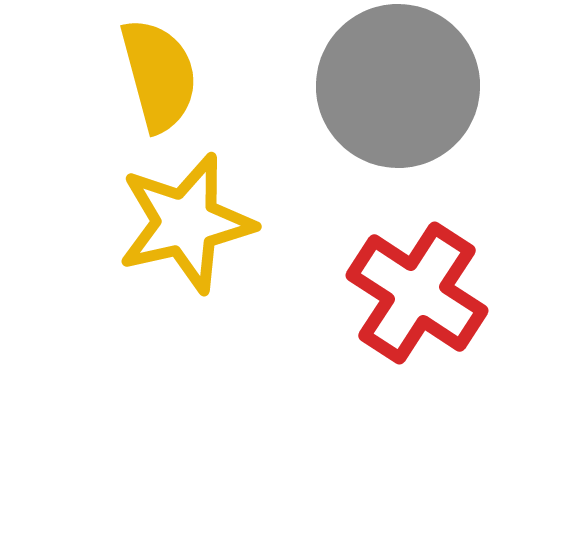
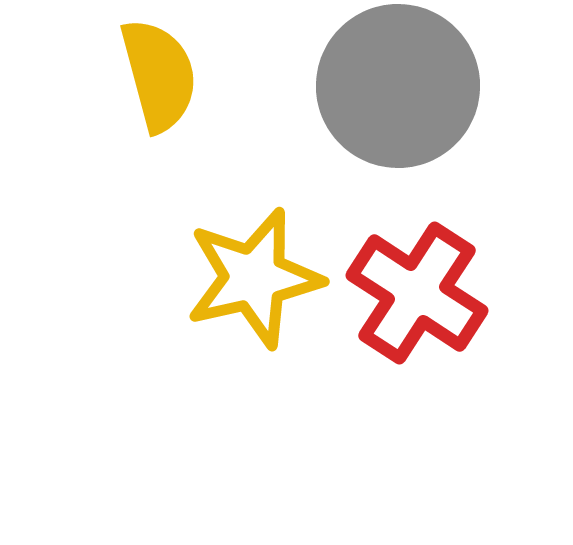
yellow star: moved 68 px right, 55 px down
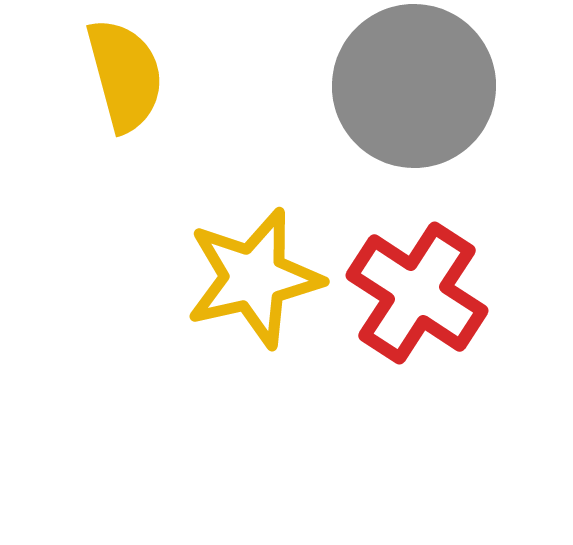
yellow semicircle: moved 34 px left
gray circle: moved 16 px right
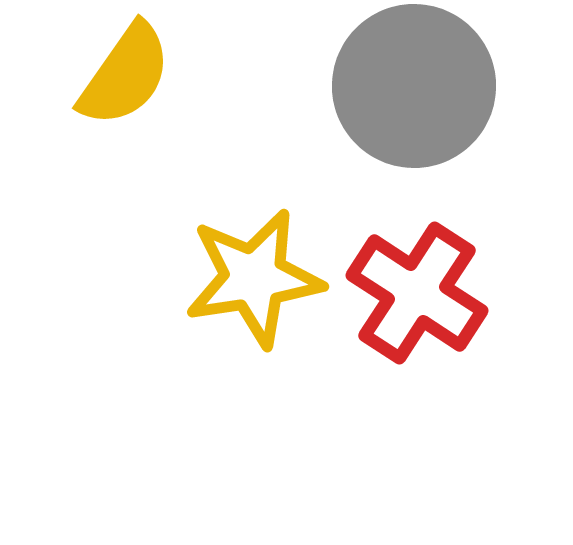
yellow semicircle: rotated 50 degrees clockwise
yellow star: rotated 4 degrees clockwise
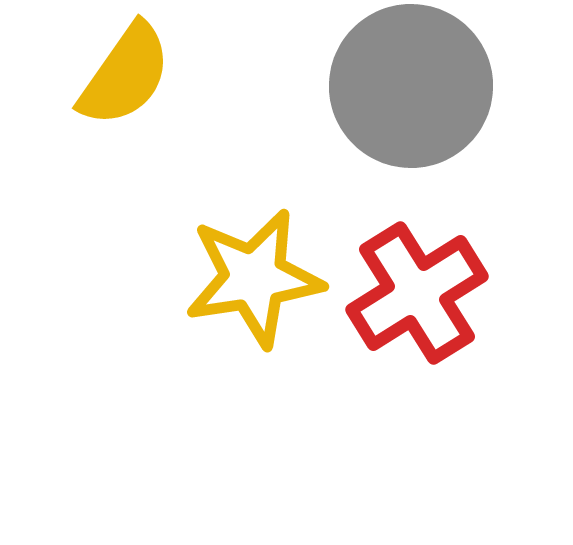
gray circle: moved 3 px left
red cross: rotated 25 degrees clockwise
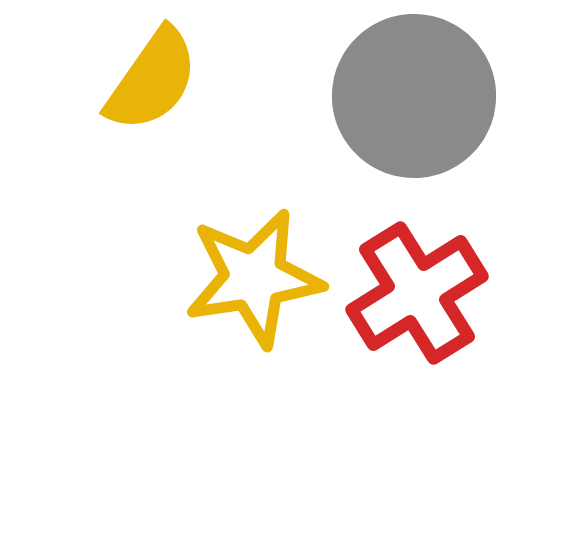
yellow semicircle: moved 27 px right, 5 px down
gray circle: moved 3 px right, 10 px down
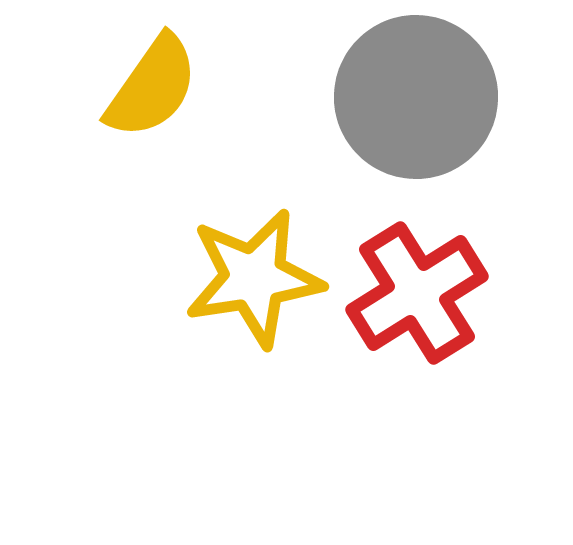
yellow semicircle: moved 7 px down
gray circle: moved 2 px right, 1 px down
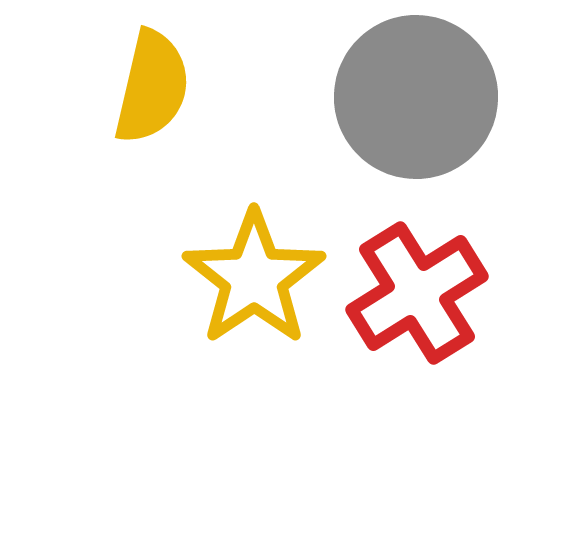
yellow semicircle: rotated 22 degrees counterclockwise
yellow star: rotated 25 degrees counterclockwise
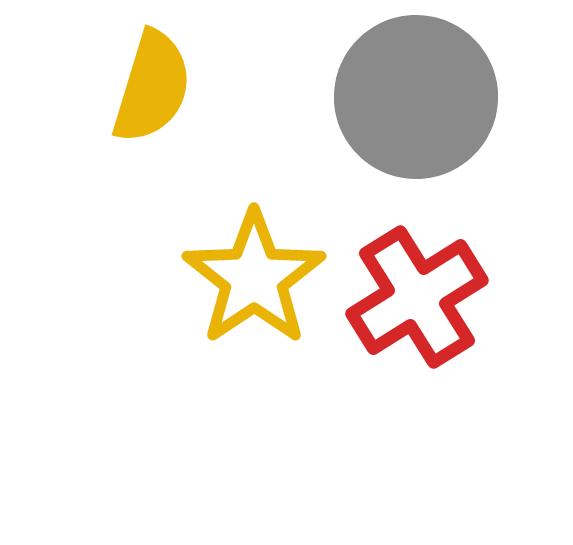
yellow semicircle: rotated 4 degrees clockwise
red cross: moved 4 px down
